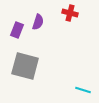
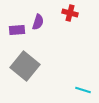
purple rectangle: rotated 63 degrees clockwise
gray square: rotated 24 degrees clockwise
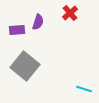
red cross: rotated 35 degrees clockwise
cyan line: moved 1 px right, 1 px up
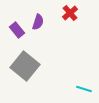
purple rectangle: rotated 56 degrees clockwise
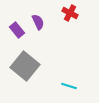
red cross: rotated 21 degrees counterclockwise
purple semicircle: rotated 42 degrees counterclockwise
cyan line: moved 15 px left, 3 px up
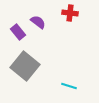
red cross: rotated 21 degrees counterclockwise
purple semicircle: rotated 28 degrees counterclockwise
purple rectangle: moved 1 px right, 2 px down
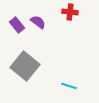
red cross: moved 1 px up
purple rectangle: moved 1 px left, 7 px up
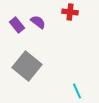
gray square: moved 2 px right
cyan line: moved 8 px right, 5 px down; rotated 49 degrees clockwise
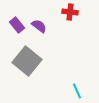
purple semicircle: moved 1 px right, 4 px down
gray square: moved 5 px up
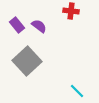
red cross: moved 1 px right, 1 px up
gray square: rotated 8 degrees clockwise
cyan line: rotated 21 degrees counterclockwise
